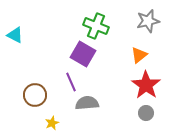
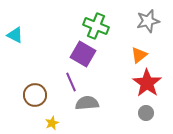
red star: moved 1 px right, 2 px up
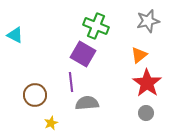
purple line: rotated 18 degrees clockwise
yellow star: moved 1 px left
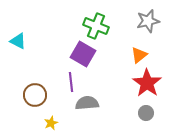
cyan triangle: moved 3 px right, 6 px down
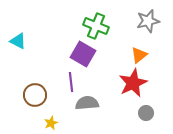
red star: moved 14 px left; rotated 12 degrees clockwise
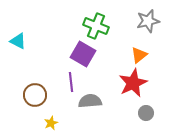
gray semicircle: moved 3 px right, 2 px up
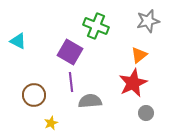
purple square: moved 13 px left, 2 px up
brown circle: moved 1 px left
